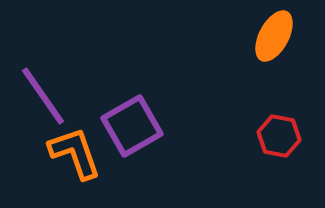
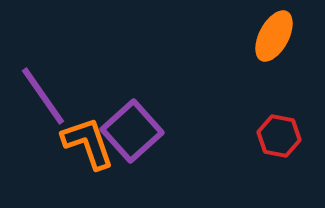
purple square: moved 5 px down; rotated 12 degrees counterclockwise
orange L-shape: moved 13 px right, 10 px up
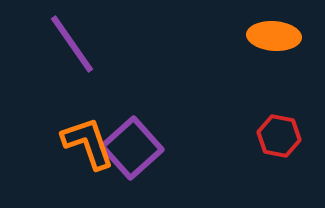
orange ellipse: rotated 66 degrees clockwise
purple line: moved 29 px right, 52 px up
purple square: moved 17 px down
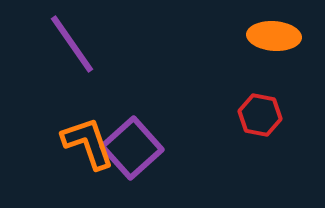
red hexagon: moved 19 px left, 21 px up
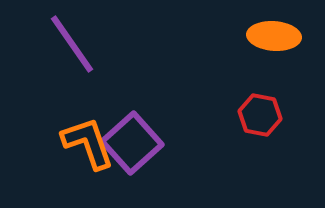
purple square: moved 5 px up
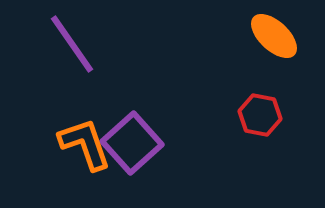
orange ellipse: rotated 39 degrees clockwise
orange L-shape: moved 3 px left, 1 px down
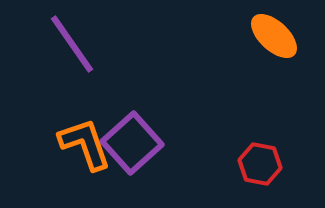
red hexagon: moved 49 px down
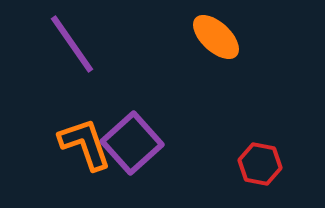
orange ellipse: moved 58 px left, 1 px down
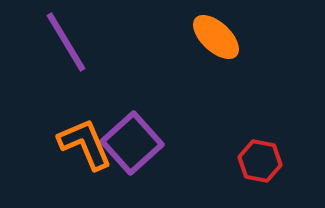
purple line: moved 6 px left, 2 px up; rotated 4 degrees clockwise
orange L-shape: rotated 4 degrees counterclockwise
red hexagon: moved 3 px up
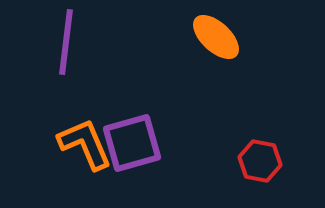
purple line: rotated 38 degrees clockwise
purple square: rotated 26 degrees clockwise
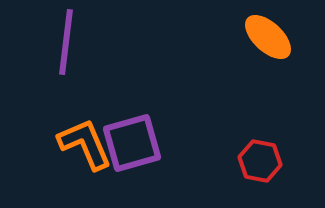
orange ellipse: moved 52 px right
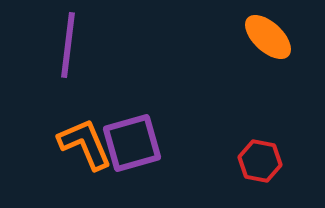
purple line: moved 2 px right, 3 px down
